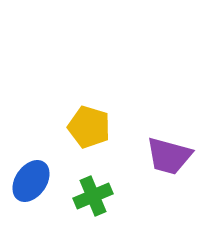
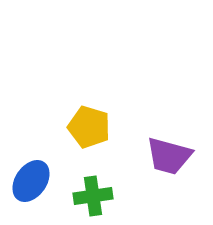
green cross: rotated 15 degrees clockwise
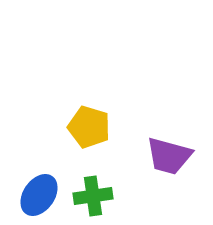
blue ellipse: moved 8 px right, 14 px down
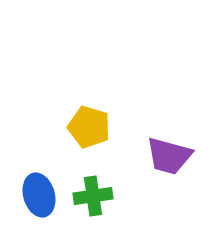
blue ellipse: rotated 51 degrees counterclockwise
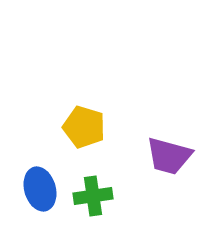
yellow pentagon: moved 5 px left
blue ellipse: moved 1 px right, 6 px up
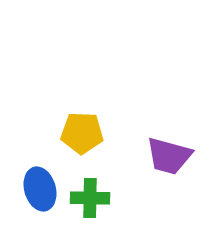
yellow pentagon: moved 2 px left, 6 px down; rotated 15 degrees counterclockwise
green cross: moved 3 px left, 2 px down; rotated 9 degrees clockwise
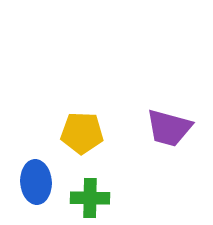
purple trapezoid: moved 28 px up
blue ellipse: moved 4 px left, 7 px up; rotated 12 degrees clockwise
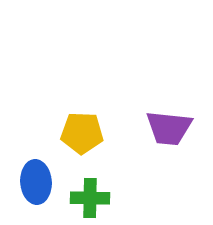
purple trapezoid: rotated 9 degrees counterclockwise
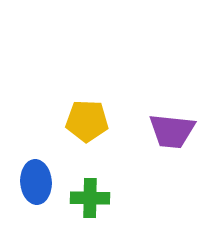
purple trapezoid: moved 3 px right, 3 px down
yellow pentagon: moved 5 px right, 12 px up
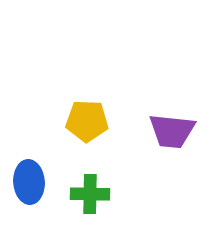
blue ellipse: moved 7 px left
green cross: moved 4 px up
